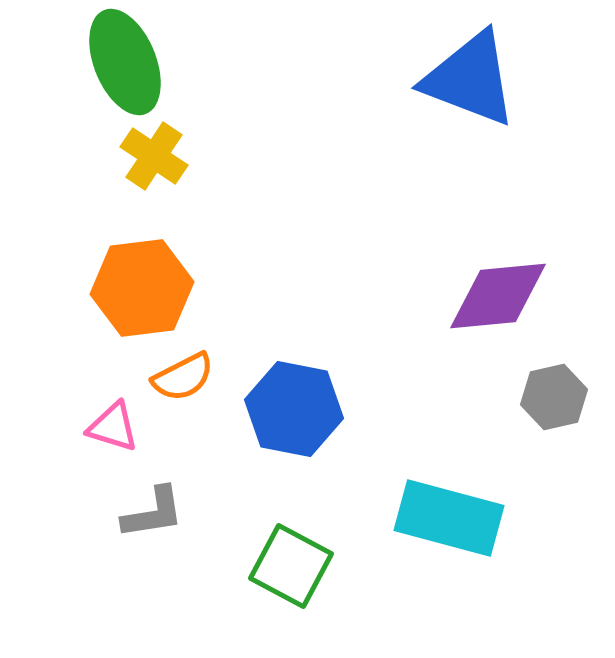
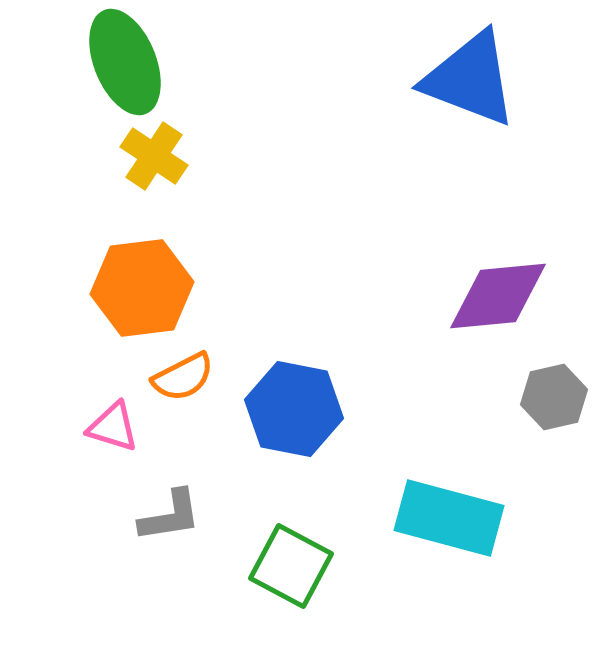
gray L-shape: moved 17 px right, 3 px down
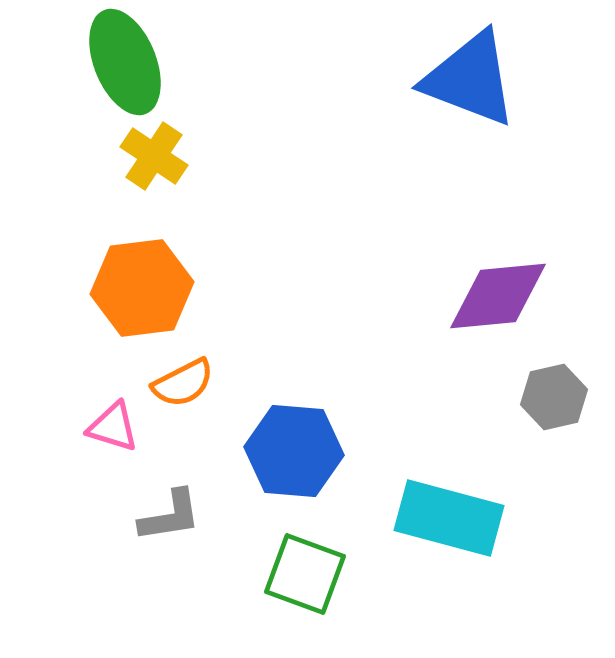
orange semicircle: moved 6 px down
blue hexagon: moved 42 px down; rotated 6 degrees counterclockwise
green square: moved 14 px right, 8 px down; rotated 8 degrees counterclockwise
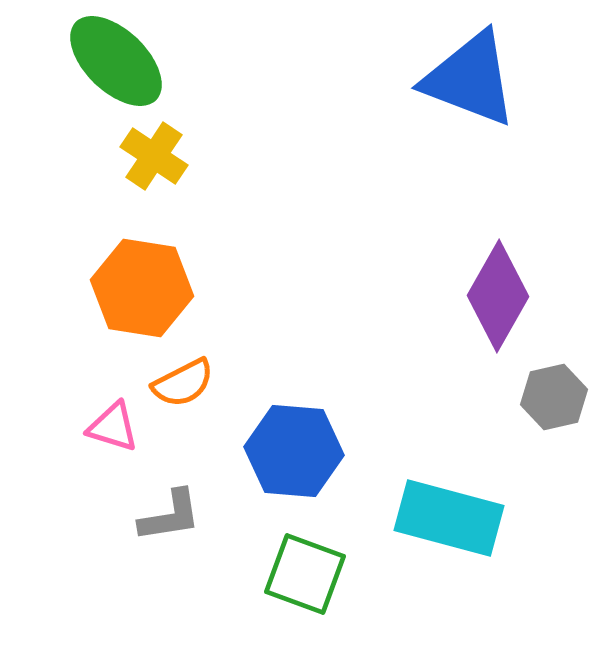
green ellipse: moved 9 px left, 1 px up; rotated 24 degrees counterclockwise
orange hexagon: rotated 16 degrees clockwise
purple diamond: rotated 55 degrees counterclockwise
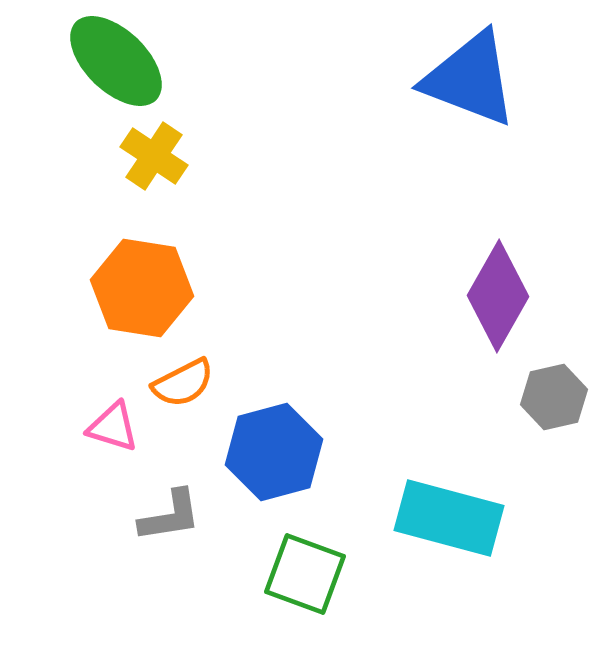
blue hexagon: moved 20 px left, 1 px down; rotated 20 degrees counterclockwise
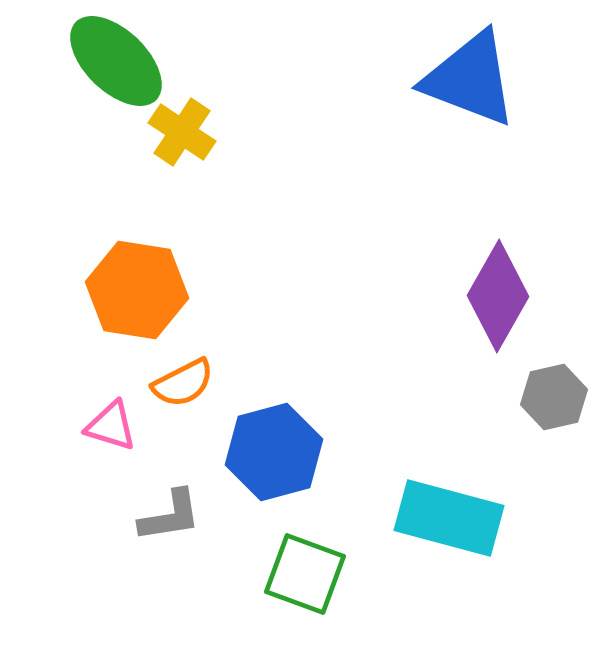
yellow cross: moved 28 px right, 24 px up
orange hexagon: moved 5 px left, 2 px down
pink triangle: moved 2 px left, 1 px up
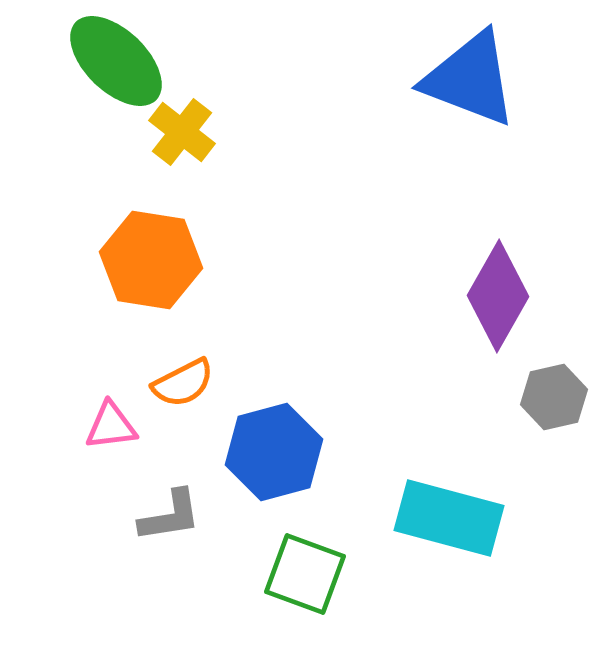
yellow cross: rotated 4 degrees clockwise
orange hexagon: moved 14 px right, 30 px up
pink triangle: rotated 24 degrees counterclockwise
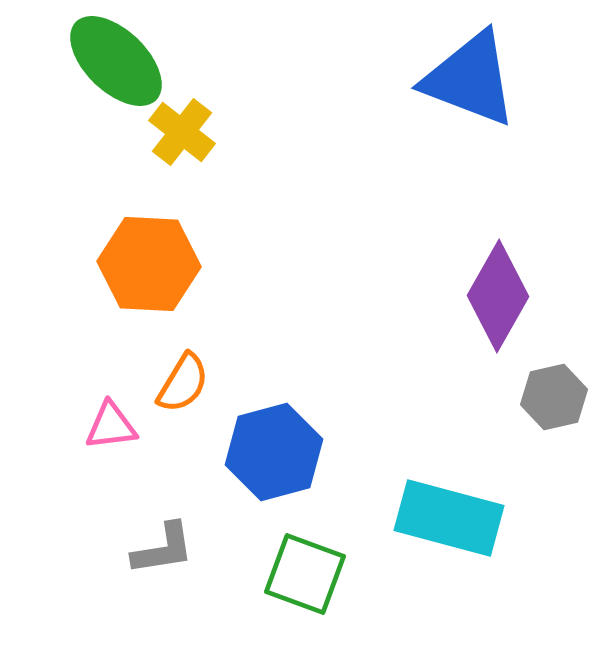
orange hexagon: moved 2 px left, 4 px down; rotated 6 degrees counterclockwise
orange semicircle: rotated 32 degrees counterclockwise
gray L-shape: moved 7 px left, 33 px down
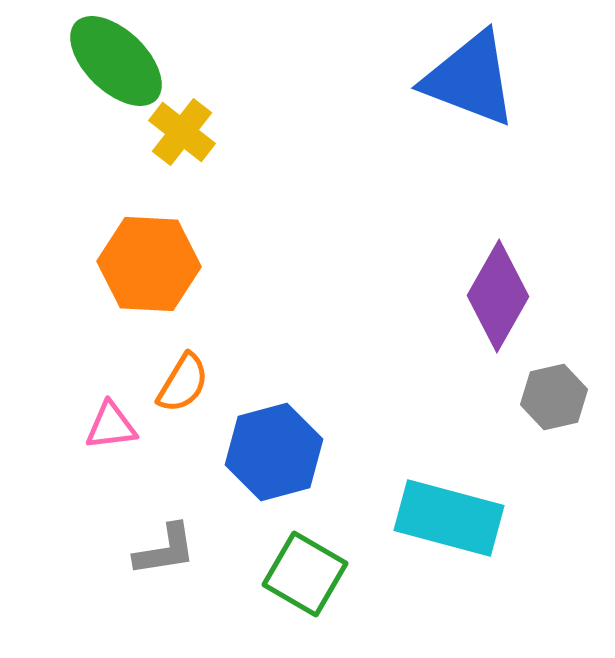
gray L-shape: moved 2 px right, 1 px down
green square: rotated 10 degrees clockwise
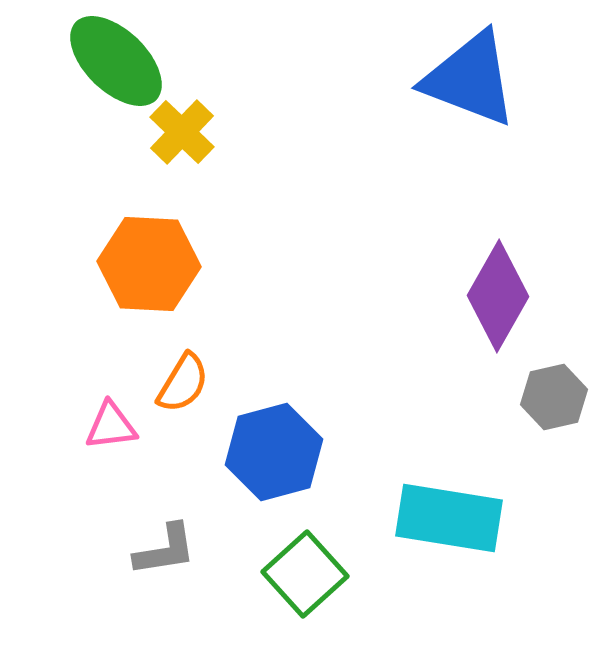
yellow cross: rotated 6 degrees clockwise
cyan rectangle: rotated 6 degrees counterclockwise
green square: rotated 18 degrees clockwise
